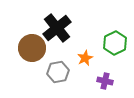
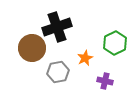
black cross: moved 1 px up; rotated 20 degrees clockwise
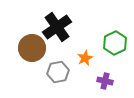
black cross: rotated 16 degrees counterclockwise
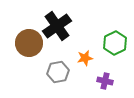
black cross: moved 1 px up
brown circle: moved 3 px left, 5 px up
orange star: rotated 14 degrees clockwise
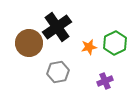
black cross: moved 1 px down
orange star: moved 4 px right, 11 px up
purple cross: rotated 35 degrees counterclockwise
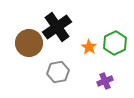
orange star: rotated 28 degrees counterclockwise
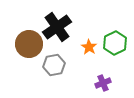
brown circle: moved 1 px down
gray hexagon: moved 4 px left, 7 px up
purple cross: moved 2 px left, 2 px down
